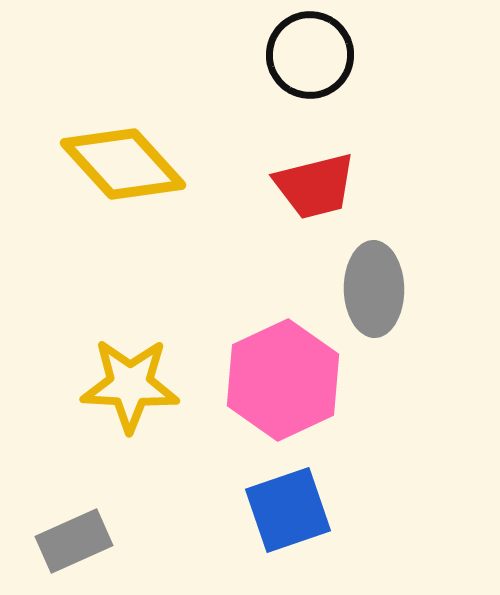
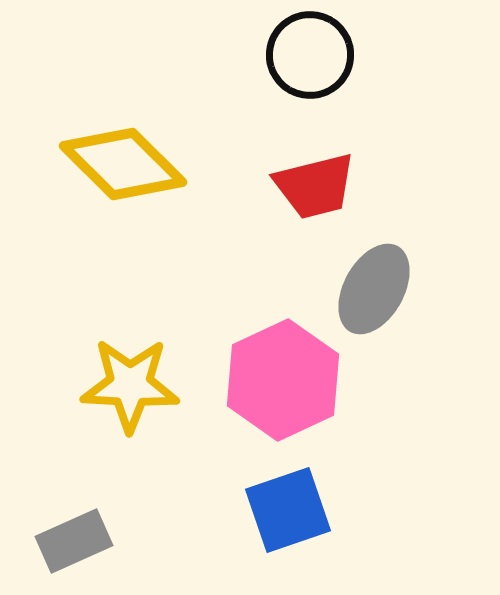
yellow diamond: rotated 3 degrees counterclockwise
gray ellipse: rotated 30 degrees clockwise
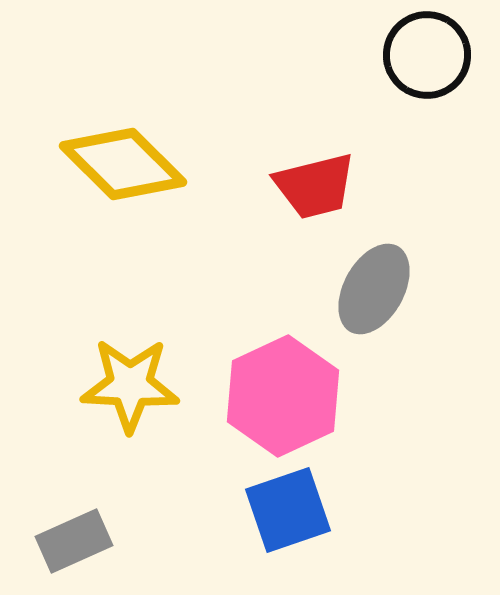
black circle: moved 117 px right
pink hexagon: moved 16 px down
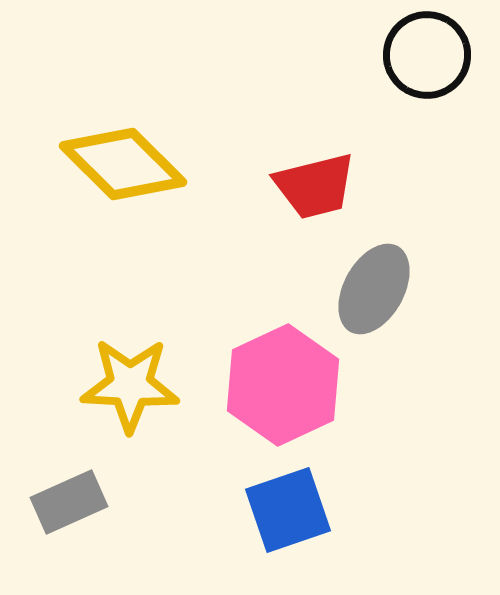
pink hexagon: moved 11 px up
gray rectangle: moved 5 px left, 39 px up
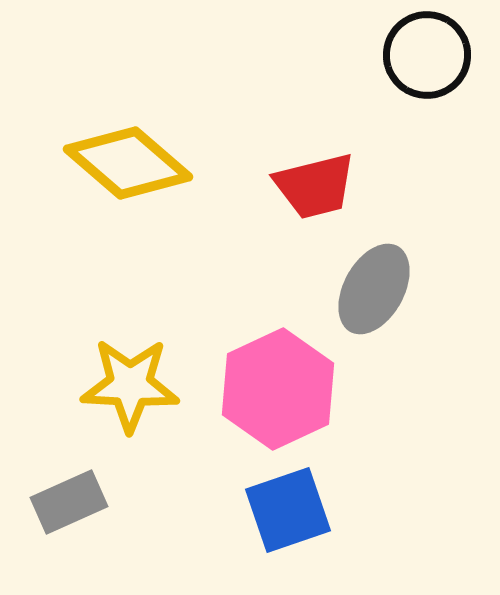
yellow diamond: moved 5 px right, 1 px up; rotated 4 degrees counterclockwise
pink hexagon: moved 5 px left, 4 px down
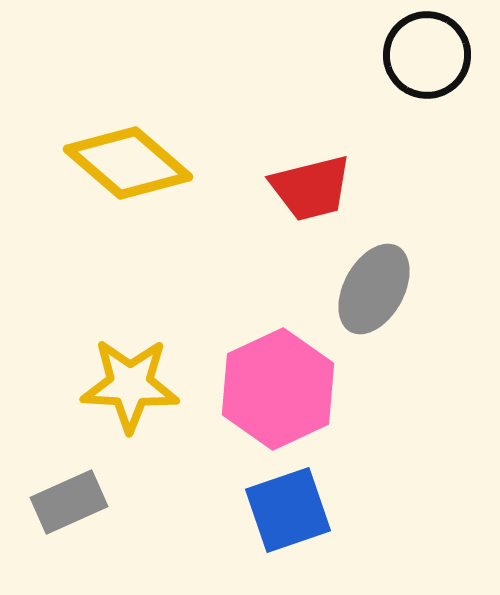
red trapezoid: moved 4 px left, 2 px down
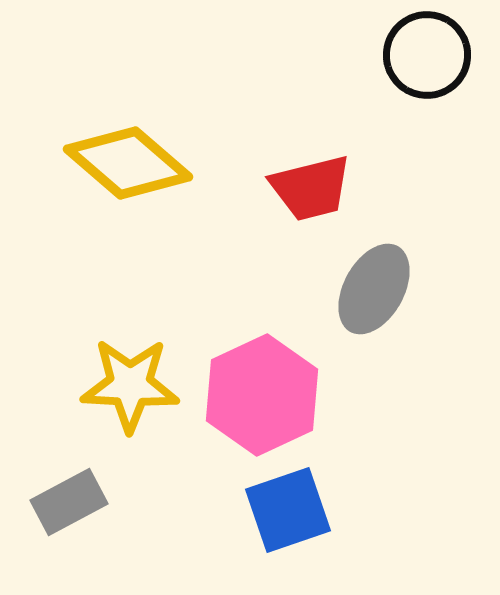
pink hexagon: moved 16 px left, 6 px down
gray rectangle: rotated 4 degrees counterclockwise
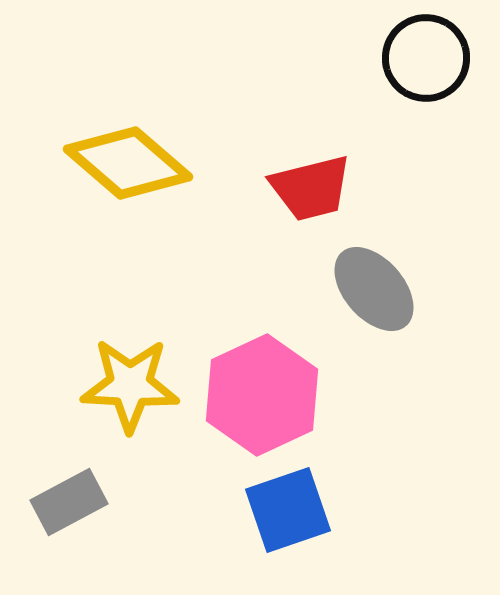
black circle: moved 1 px left, 3 px down
gray ellipse: rotated 70 degrees counterclockwise
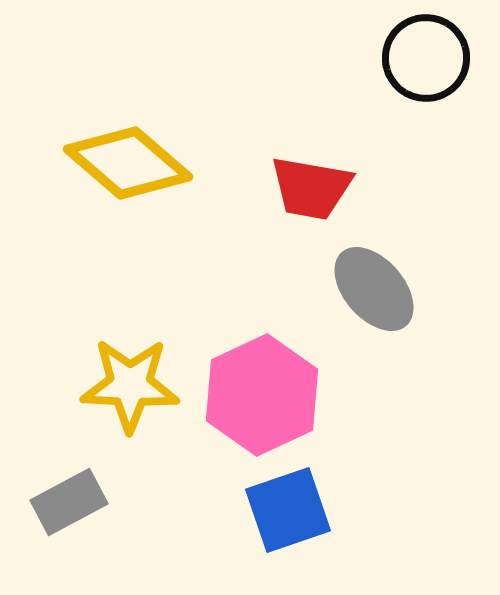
red trapezoid: rotated 24 degrees clockwise
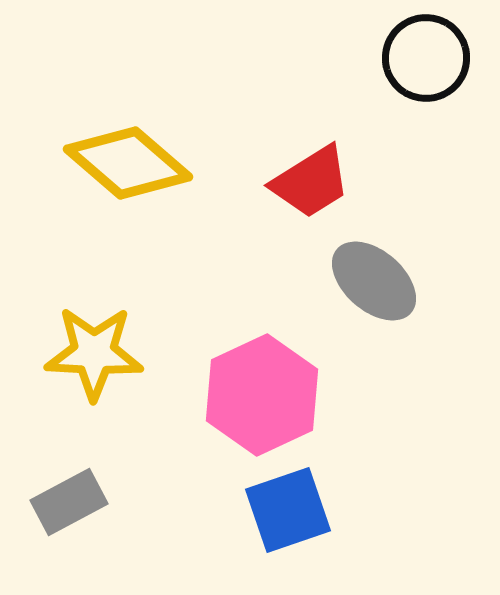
red trapezoid: moved 6 px up; rotated 42 degrees counterclockwise
gray ellipse: moved 8 px up; rotated 8 degrees counterclockwise
yellow star: moved 36 px left, 32 px up
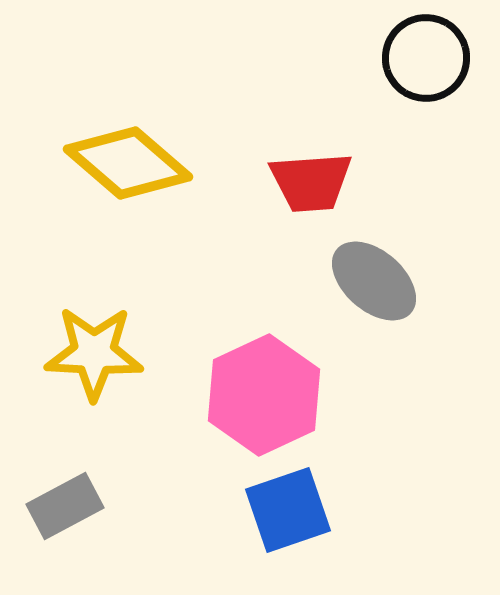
red trapezoid: rotated 28 degrees clockwise
pink hexagon: moved 2 px right
gray rectangle: moved 4 px left, 4 px down
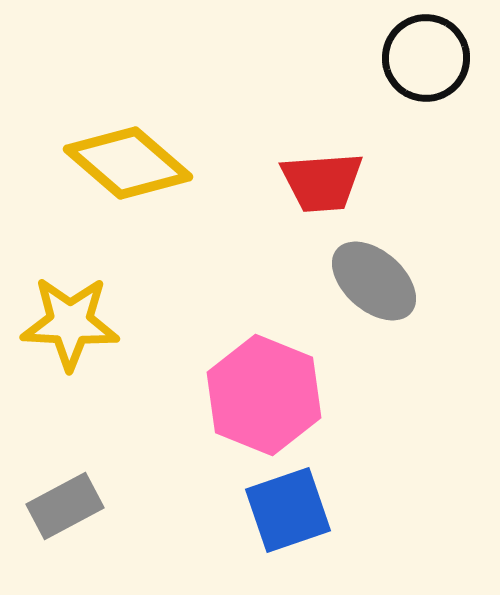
red trapezoid: moved 11 px right
yellow star: moved 24 px left, 30 px up
pink hexagon: rotated 13 degrees counterclockwise
